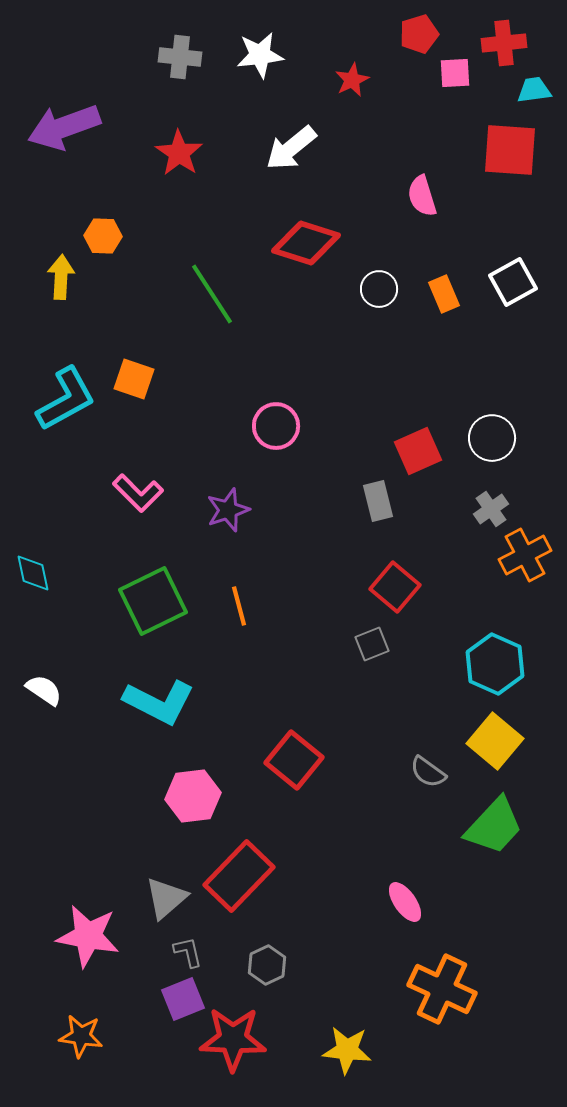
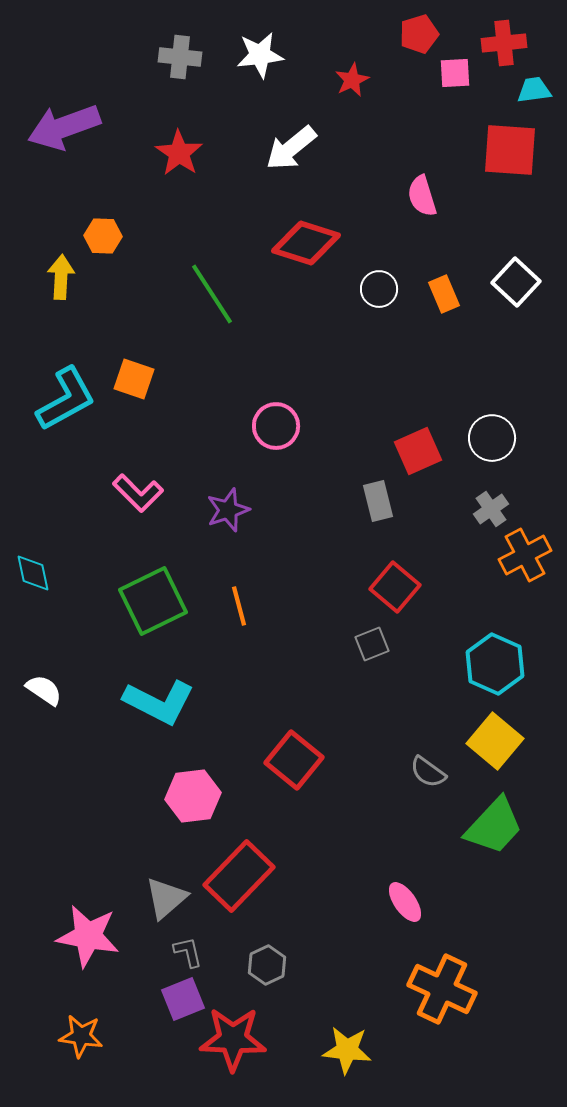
white square at (513, 282): moved 3 px right; rotated 18 degrees counterclockwise
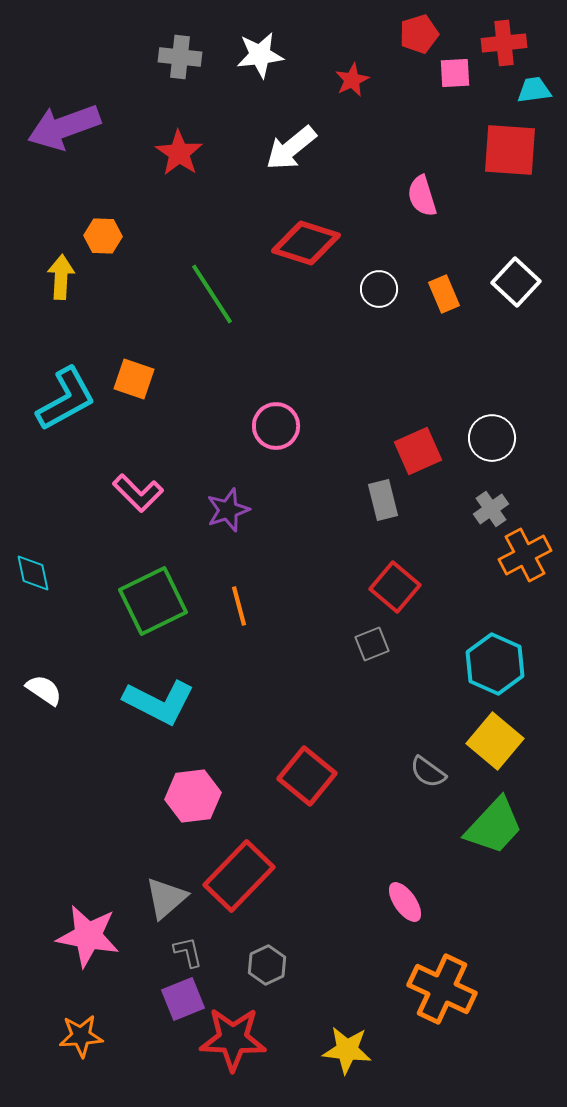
gray rectangle at (378, 501): moved 5 px right, 1 px up
red square at (294, 760): moved 13 px right, 16 px down
orange star at (81, 1036): rotated 12 degrees counterclockwise
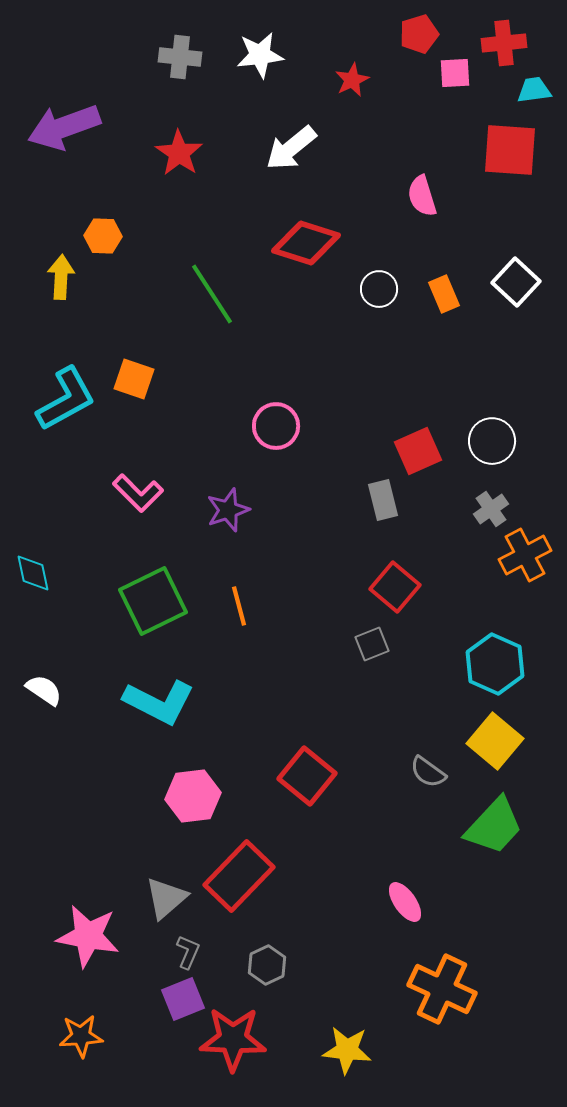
white circle at (492, 438): moved 3 px down
gray L-shape at (188, 952): rotated 36 degrees clockwise
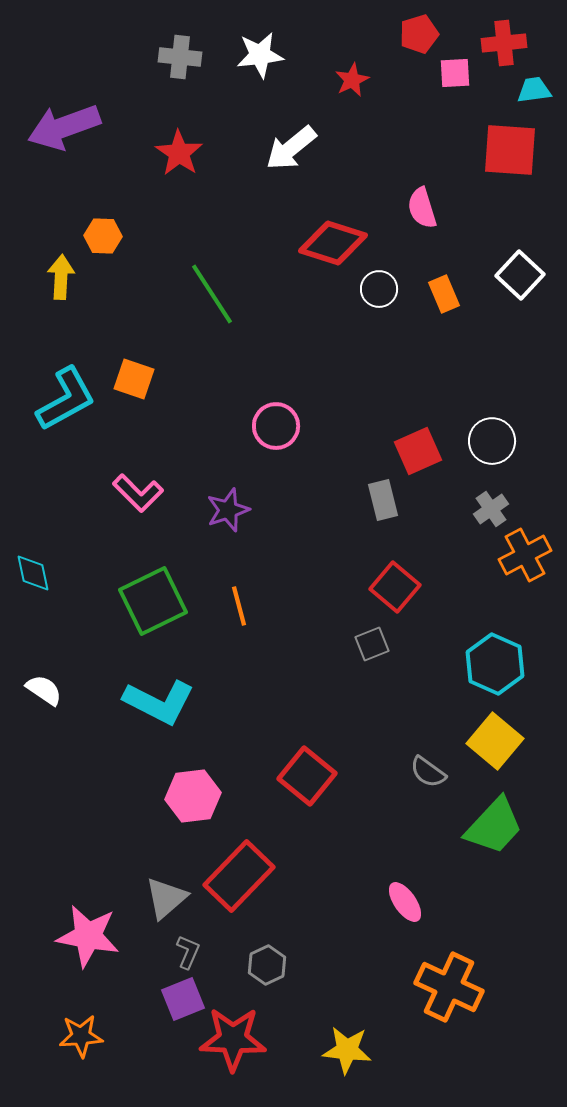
pink semicircle at (422, 196): moved 12 px down
red diamond at (306, 243): moved 27 px right
white square at (516, 282): moved 4 px right, 7 px up
orange cross at (442, 989): moved 7 px right, 2 px up
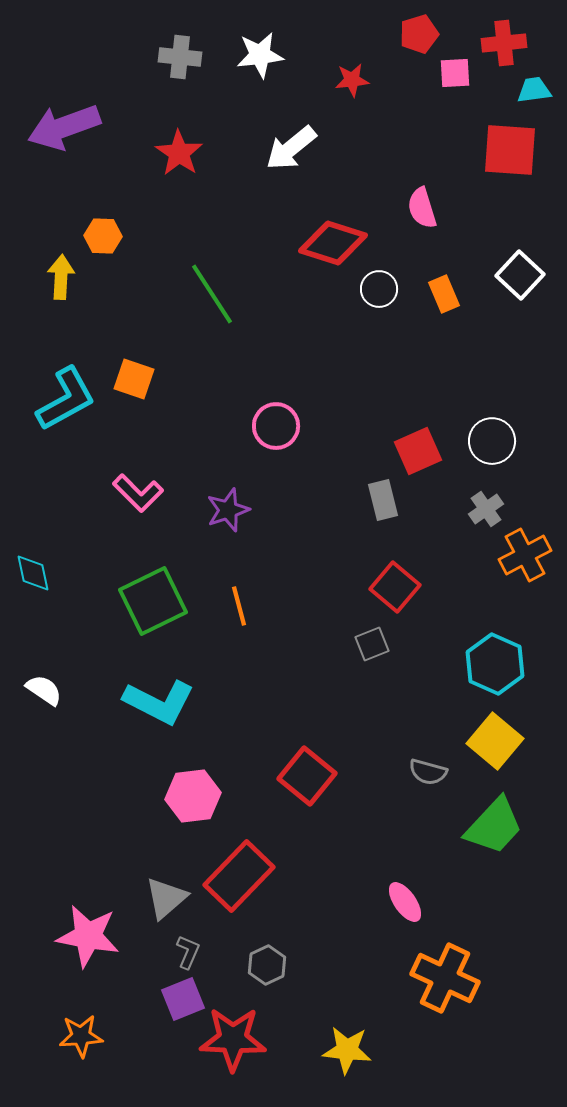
red star at (352, 80): rotated 20 degrees clockwise
gray cross at (491, 509): moved 5 px left
gray semicircle at (428, 772): rotated 21 degrees counterclockwise
orange cross at (449, 987): moved 4 px left, 9 px up
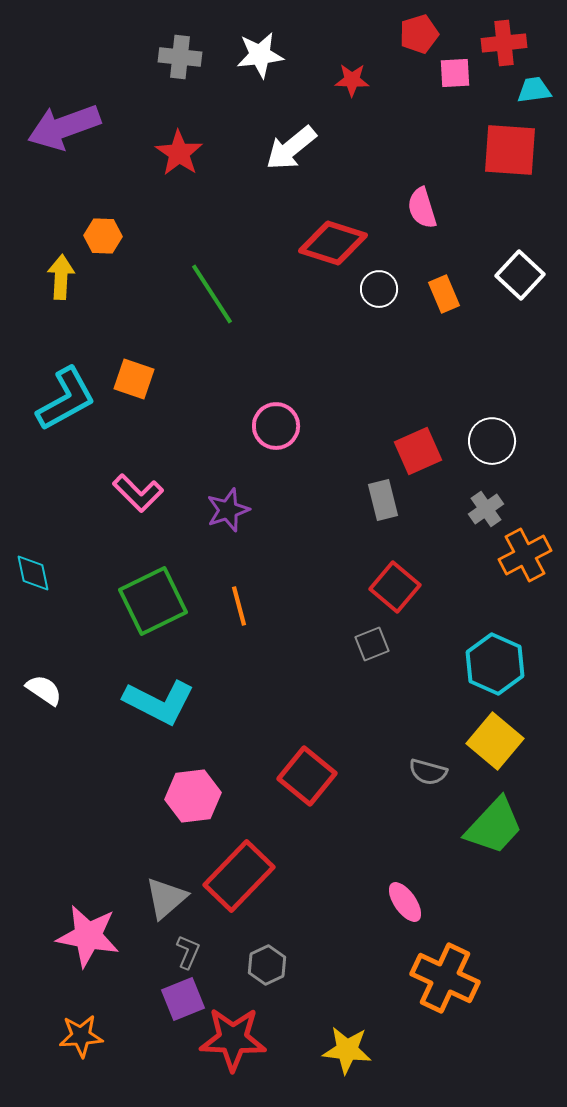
red star at (352, 80): rotated 8 degrees clockwise
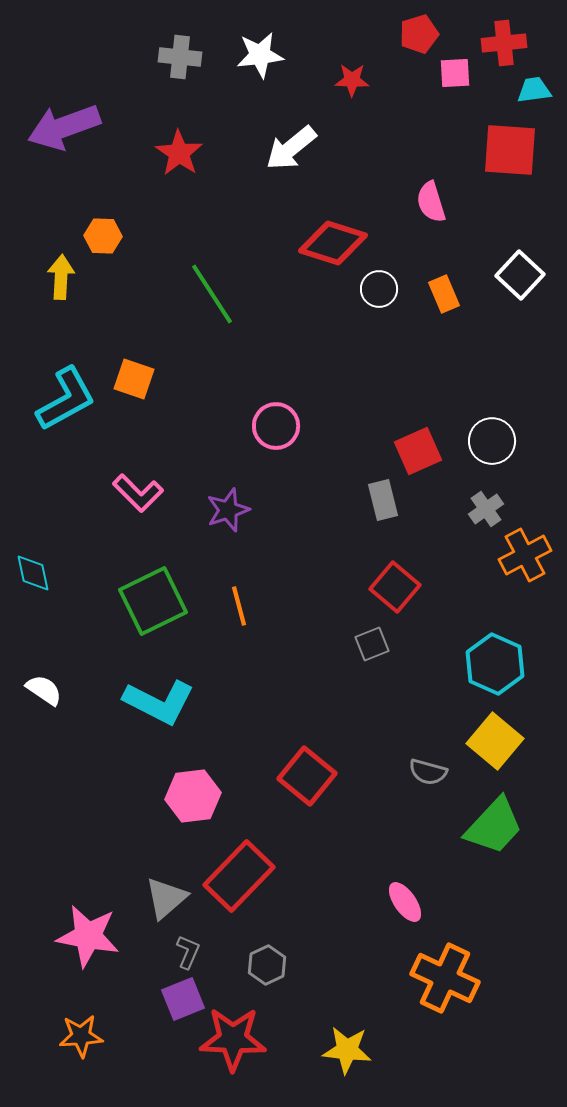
pink semicircle at (422, 208): moved 9 px right, 6 px up
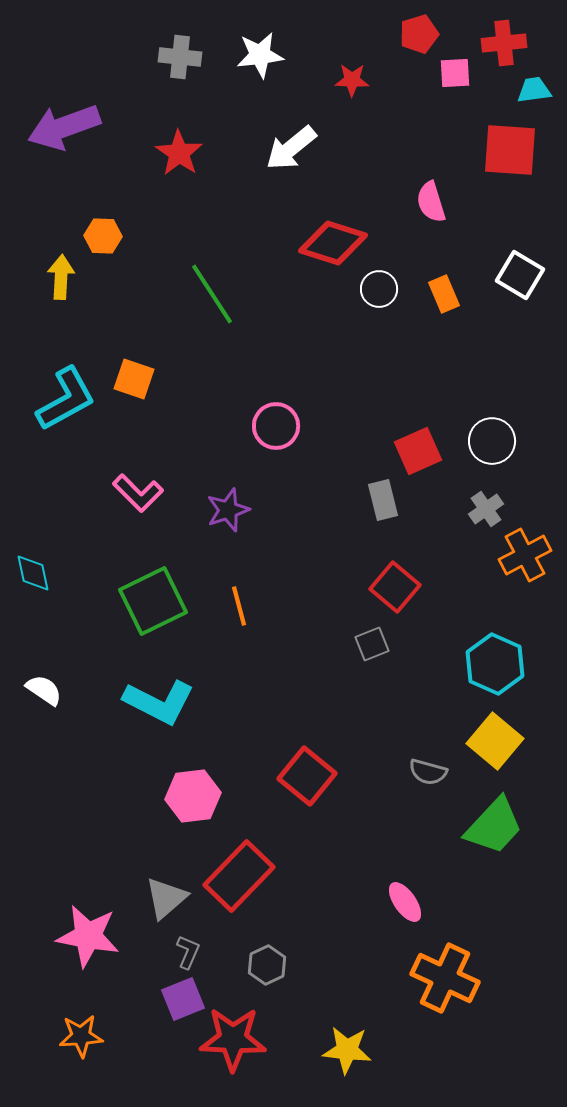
white square at (520, 275): rotated 12 degrees counterclockwise
